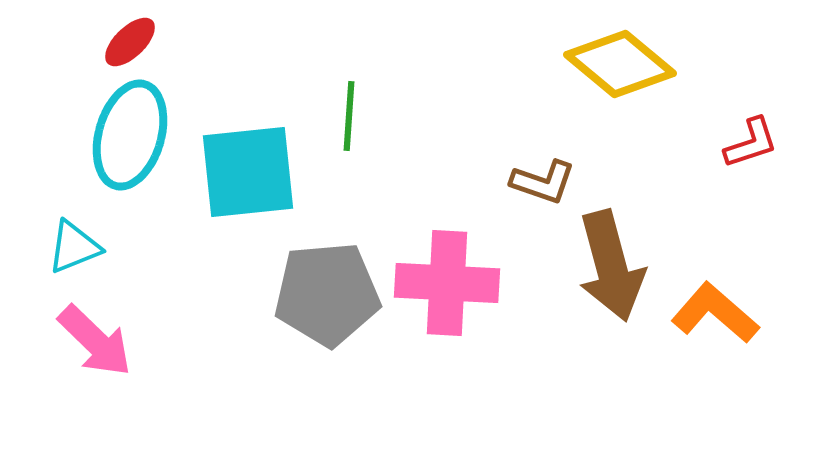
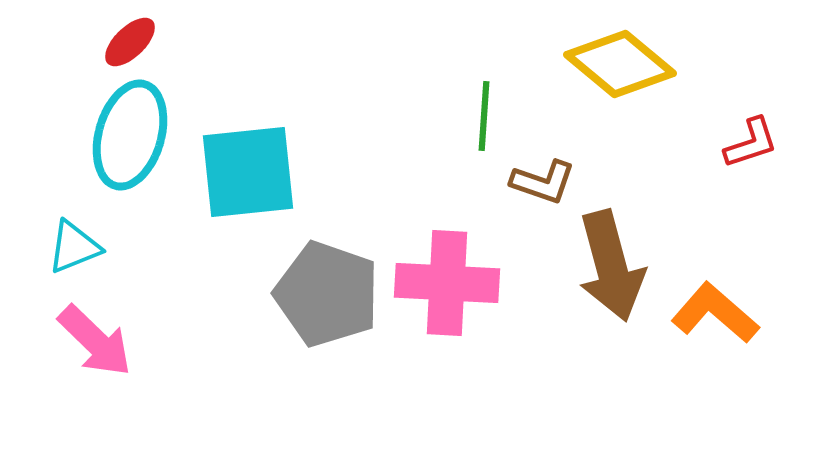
green line: moved 135 px right
gray pentagon: rotated 24 degrees clockwise
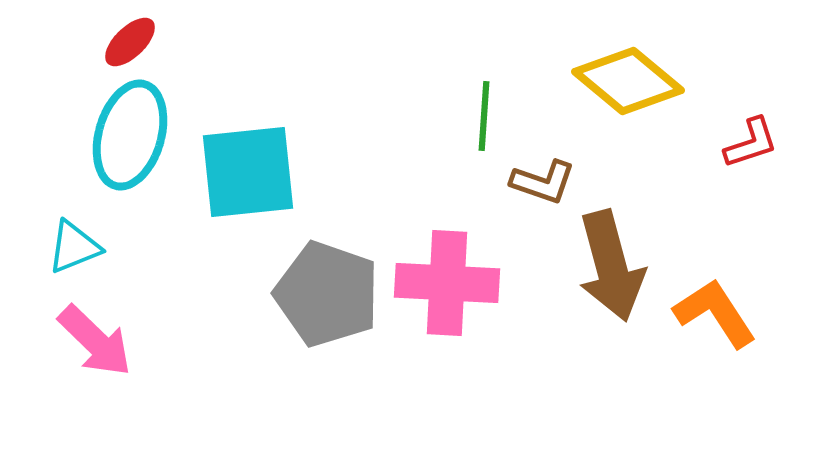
yellow diamond: moved 8 px right, 17 px down
orange L-shape: rotated 16 degrees clockwise
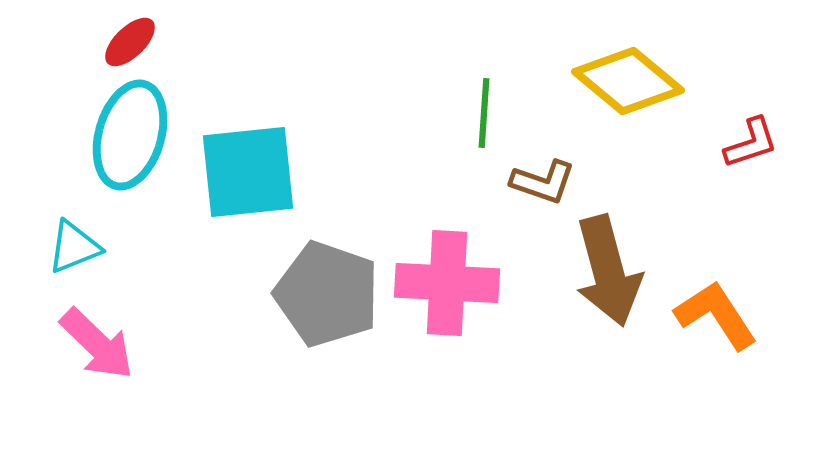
green line: moved 3 px up
brown arrow: moved 3 px left, 5 px down
orange L-shape: moved 1 px right, 2 px down
pink arrow: moved 2 px right, 3 px down
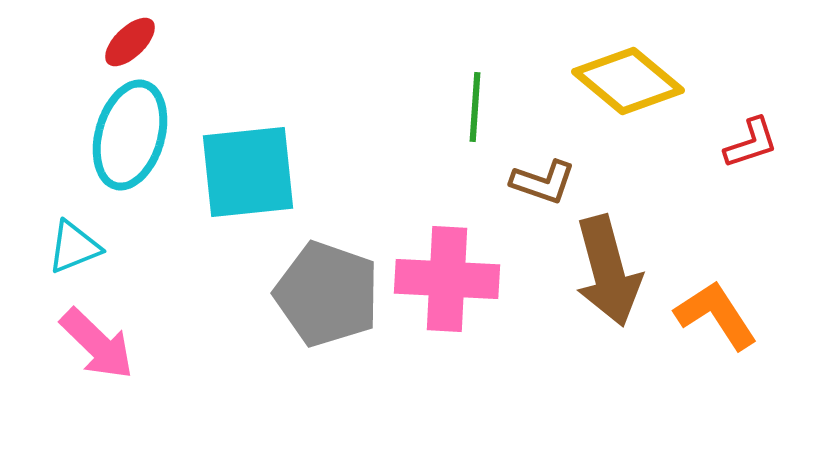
green line: moved 9 px left, 6 px up
pink cross: moved 4 px up
